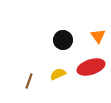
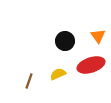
black circle: moved 2 px right, 1 px down
red ellipse: moved 2 px up
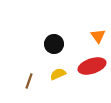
black circle: moved 11 px left, 3 px down
red ellipse: moved 1 px right, 1 px down
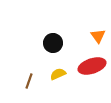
black circle: moved 1 px left, 1 px up
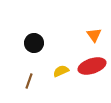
orange triangle: moved 4 px left, 1 px up
black circle: moved 19 px left
yellow semicircle: moved 3 px right, 3 px up
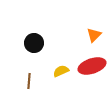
orange triangle: rotated 21 degrees clockwise
brown line: rotated 14 degrees counterclockwise
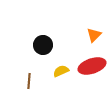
black circle: moved 9 px right, 2 px down
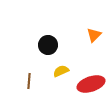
black circle: moved 5 px right
red ellipse: moved 1 px left, 18 px down
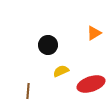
orange triangle: moved 2 px up; rotated 14 degrees clockwise
brown line: moved 1 px left, 10 px down
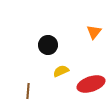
orange triangle: moved 1 px up; rotated 21 degrees counterclockwise
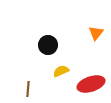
orange triangle: moved 2 px right, 1 px down
brown line: moved 2 px up
